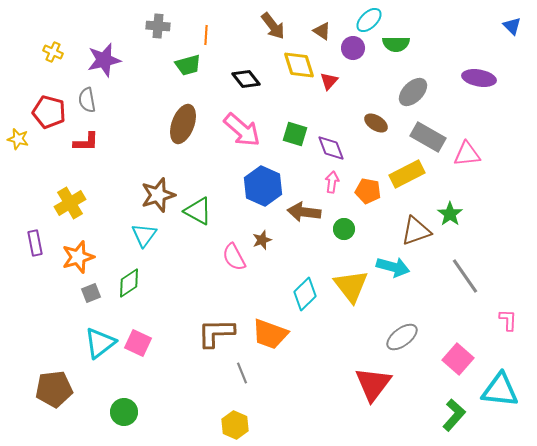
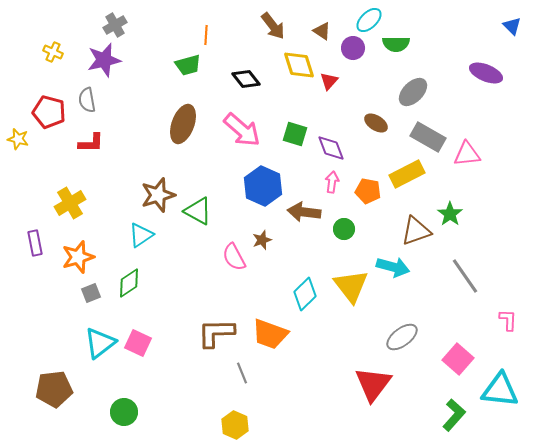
gray cross at (158, 26): moved 43 px left, 1 px up; rotated 35 degrees counterclockwise
purple ellipse at (479, 78): moved 7 px right, 5 px up; rotated 12 degrees clockwise
red L-shape at (86, 142): moved 5 px right, 1 px down
cyan triangle at (144, 235): moved 3 px left; rotated 20 degrees clockwise
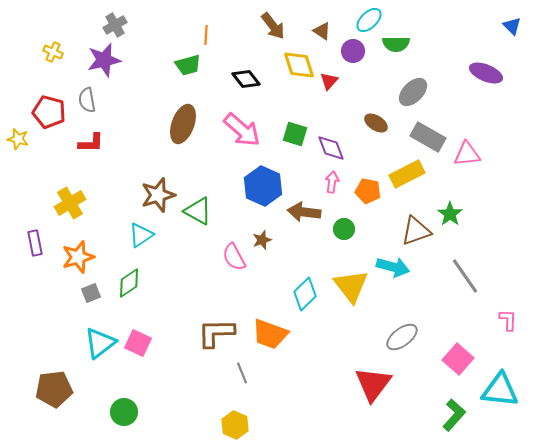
purple circle at (353, 48): moved 3 px down
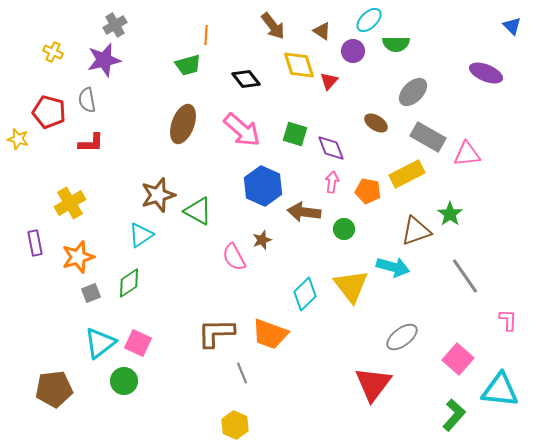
green circle at (124, 412): moved 31 px up
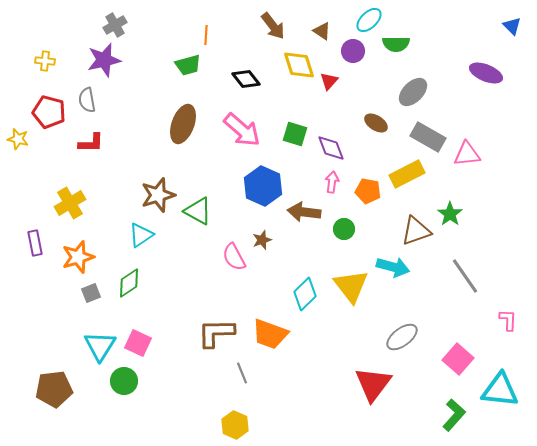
yellow cross at (53, 52): moved 8 px left, 9 px down; rotated 18 degrees counterclockwise
cyan triangle at (100, 343): moved 3 px down; rotated 20 degrees counterclockwise
